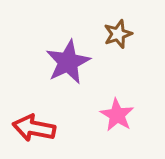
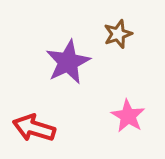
pink star: moved 11 px right, 1 px down
red arrow: rotated 6 degrees clockwise
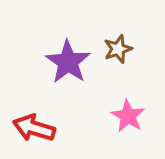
brown star: moved 15 px down
purple star: rotated 12 degrees counterclockwise
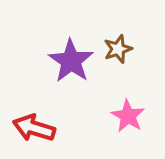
purple star: moved 3 px right, 1 px up
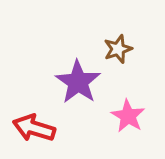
purple star: moved 7 px right, 21 px down
